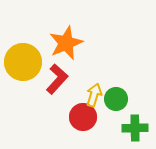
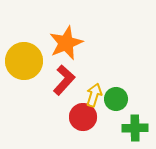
yellow circle: moved 1 px right, 1 px up
red L-shape: moved 7 px right, 1 px down
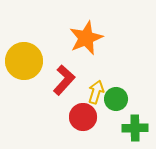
orange star: moved 20 px right, 5 px up
yellow arrow: moved 2 px right, 3 px up
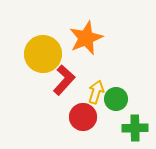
yellow circle: moved 19 px right, 7 px up
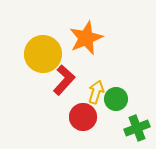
green cross: moved 2 px right; rotated 20 degrees counterclockwise
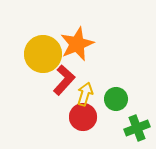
orange star: moved 9 px left, 6 px down
yellow arrow: moved 11 px left, 2 px down
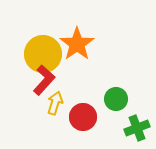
orange star: rotated 12 degrees counterclockwise
red L-shape: moved 20 px left
yellow arrow: moved 30 px left, 9 px down
